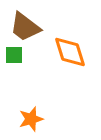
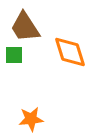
brown trapezoid: rotated 20 degrees clockwise
orange star: rotated 10 degrees clockwise
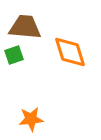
brown trapezoid: rotated 128 degrees clockwise
green square: rotated 18 degrees counterclockwise
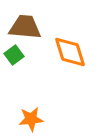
green square: rotated 18 degrees counterclockwise
